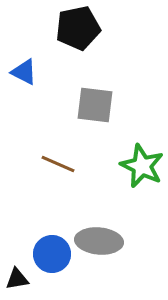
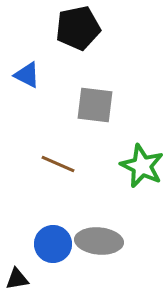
blue triangle: moved 3 px right, 3 px down
blue circle: moved 1 px right, 10 px up
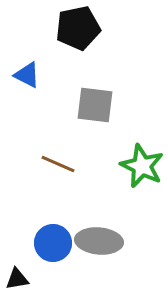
blue circle: moved 1 px up
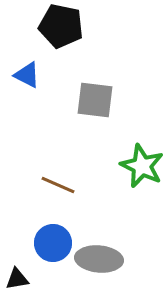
black pentagon: moved 17 px left, 2 px up; rotated 24 degrees clockwise
gray square: moved 5 px up
brown line: moved 21 px down
gray ellipse: moved 18 px down
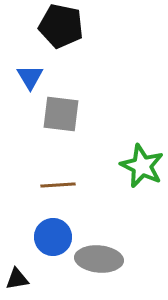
blue triangle: moved 3 px right, 2 px down; rotated 32 degrees clockwise
gray square: moved 34 px left, 14 px down
brown line: rotated 28 degrees counterclockwise
blue circle: moved 6 px up
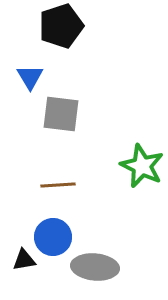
black pentagon: rotated 30 degrees counterclockwise
gray ellipse: moved 4 px left, 8 px down
black triangle: moved 7 px right, 19 px up
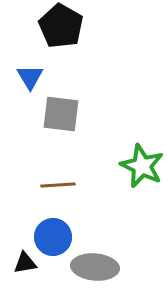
black pentagon: rotated 24 degrees counterclockwise
black triangle: moved 1 px right, 3 px down
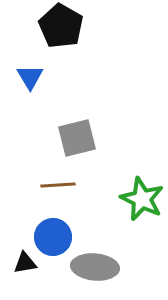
gray square: moved 16 px right, 24 px down; rotated 21 degrees counterclockwise
green star: moved 33 px down
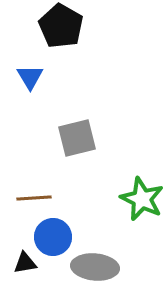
brown line: moved 24 px left, 13 px down
